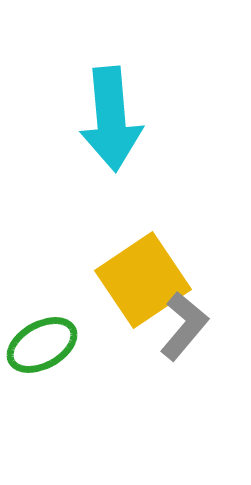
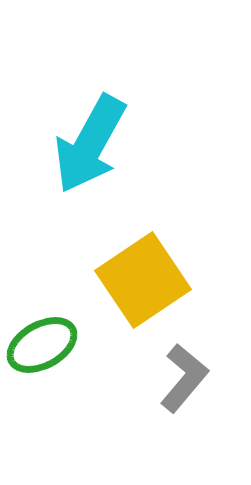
cyan arrow: moved 21 px left, 25 px down; rotated 34 degrees clockwise
gray L-shape: moved 52 px down
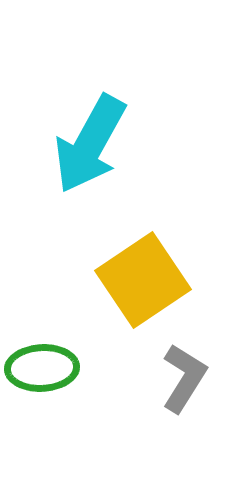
green ellipse: moved 23 px down; rotated 26 degrees clockwise
gray L-shape: rotated 8 degrees counterclockwise
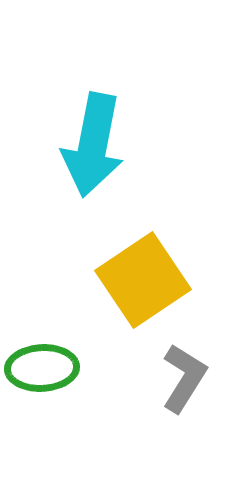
cyan arrow: moved 3 px right, 1 px down; rotated 18 degrees counterclockwise
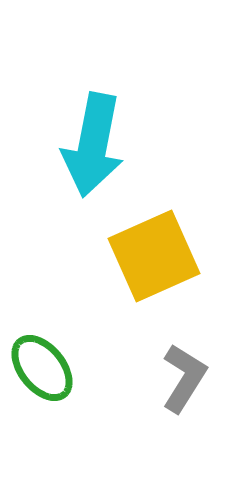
yellow square: moved 11 px right, 24 px up; rotated 10 degrees clockwise
green ellipse: rotated 54 degrees clockwise
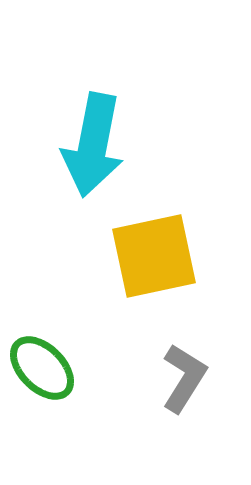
yellow square: rotated 12 degrees clockwise
green ellipse: rotated 6 degrees counterclockwise
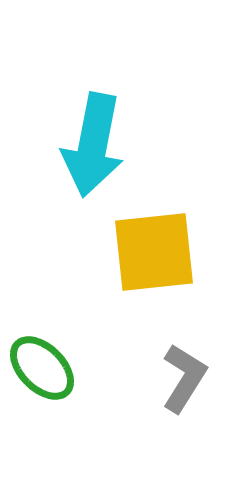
yellow square: moved 4 px up; rotated 6 degrees clockwise
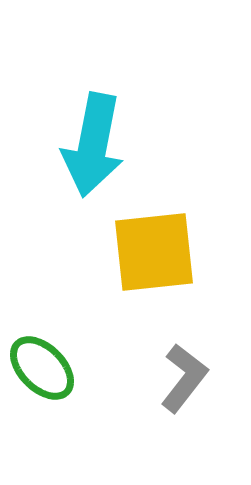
gray L-shape: rotated 6 degrees clockwise
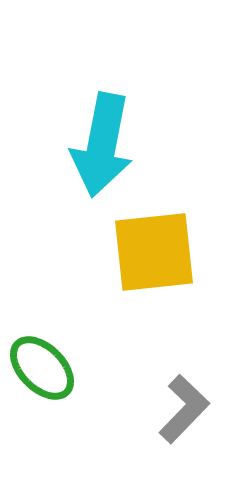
cyan arrow: moved 9 px right
gray L-shape: moved 31 px down; rotated 6 degrees clockwise
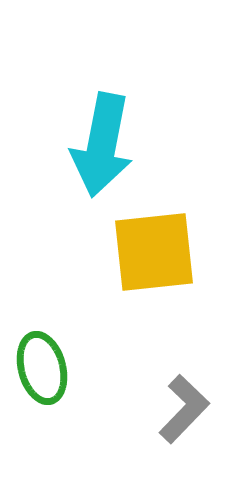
green ellipse: rotated 30 degrees clockwise
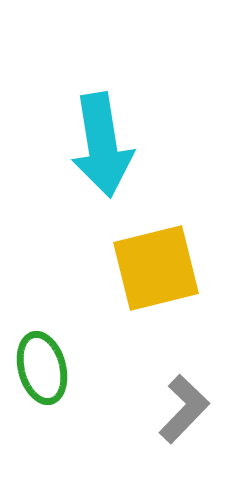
cyan arrow: rotated 20 degrees counterclockwise
yellow square: moved 2 px right, 16 px down; rotated 8 degrees counterclockwise
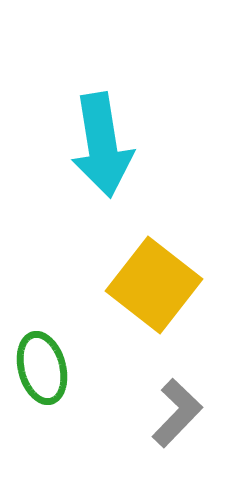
yellow square: moved 2 px left, 17 px down; rotated 38 degrees counterclockwise
gray L-shape: moved 7 px left, 4 px down
